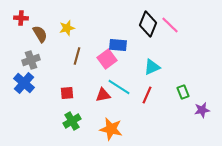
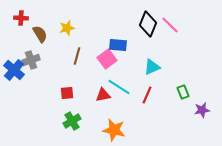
blue cross: moved 10 px left, 13 px up
orange star: moved 3 px right, 1 px down
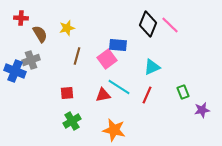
blue cross: moved 1 px right, 1 px down; rotated 20 degrees counterclockwise
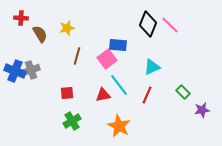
gray cross: moved 10 px down
cyan line: moved 2 px up; rotated 20 degrees clockwise
green rectangle: rotated 24 degrees counterclockwise
orange star: moved 5 px right, 4 px up; rotated 15 degrees clockwise
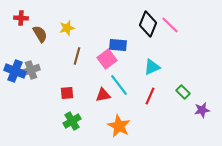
red line: moved 3 px right, 1 px down
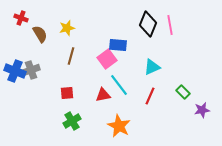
red cross: rotated 16 degrees clockwise
pink line: rotated 36 degrees clockwise
brown line: moved 6 px left
